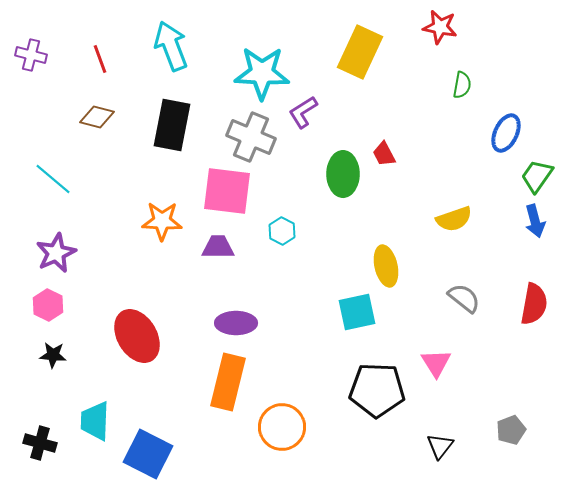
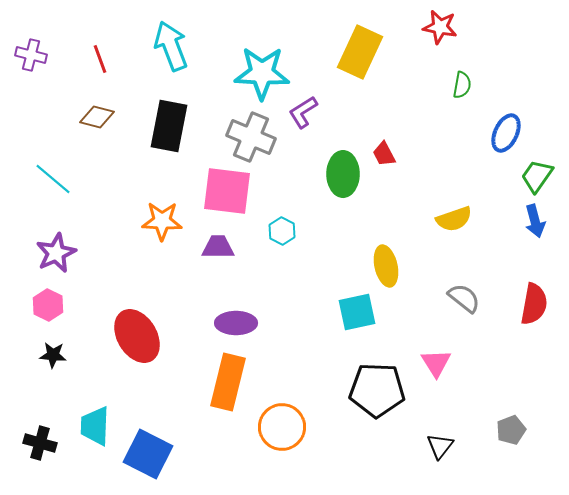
black rectangle: moved 3 px left, 1 px down
cyan trapezoid: moved 5 px down
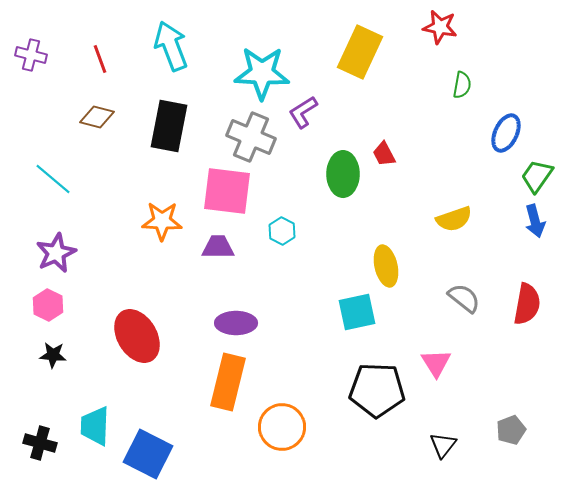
red semicircle: moved 7 px left
black triangle: moved 3 px right, 1 px up
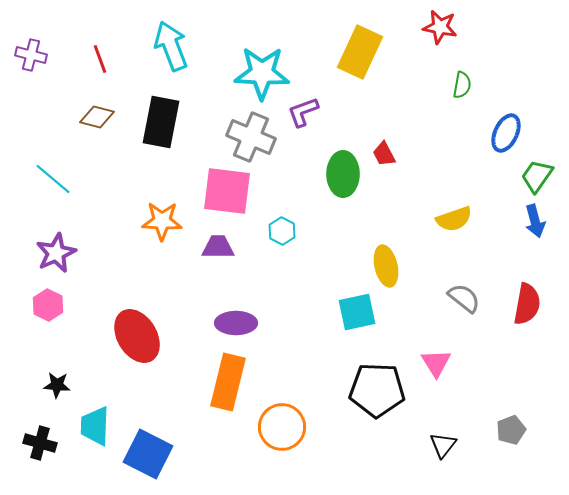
purple L-shape: rotated 12 degrees clockwise
black rectangle: moved 8 px left, 4 px up
black star: moved 4 px right, 30 px down
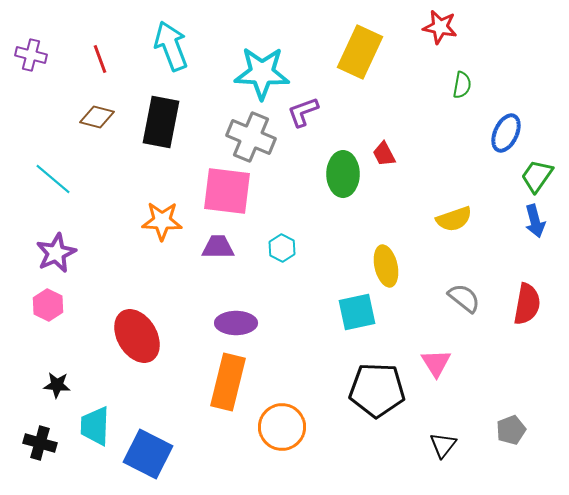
cyan hexagon: moved 17 px down
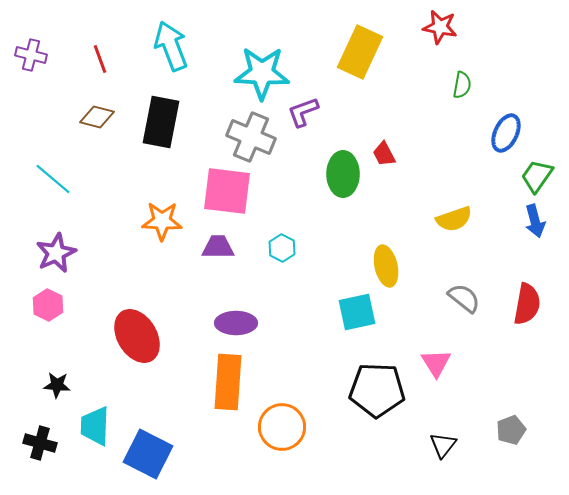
orange rectangle: rotated 10 degrees counterclockwise
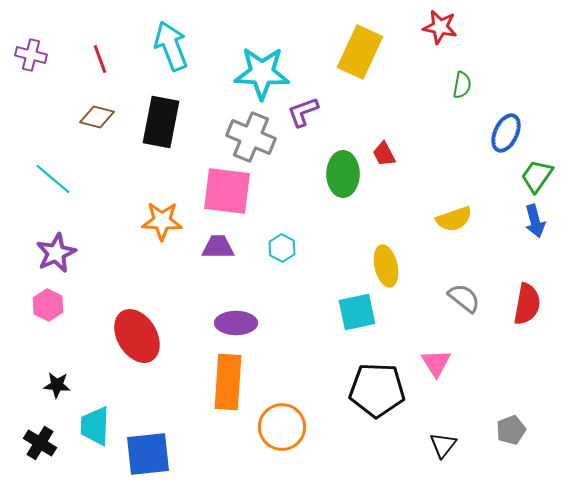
black cross: rotated 16 degrees clockwise
blue square: rotated 33 degrees counterclockwise
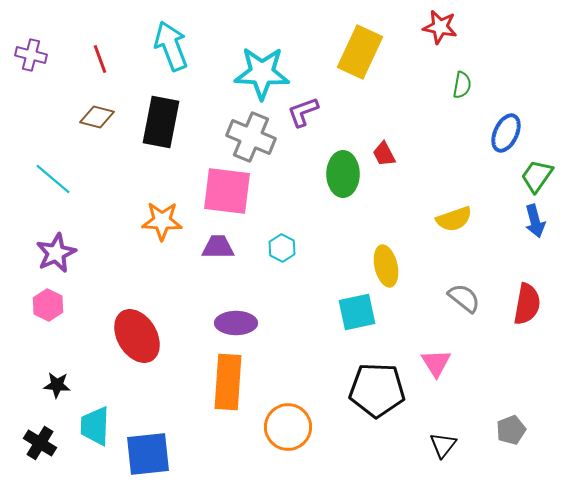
orange circle: moved 6 px right
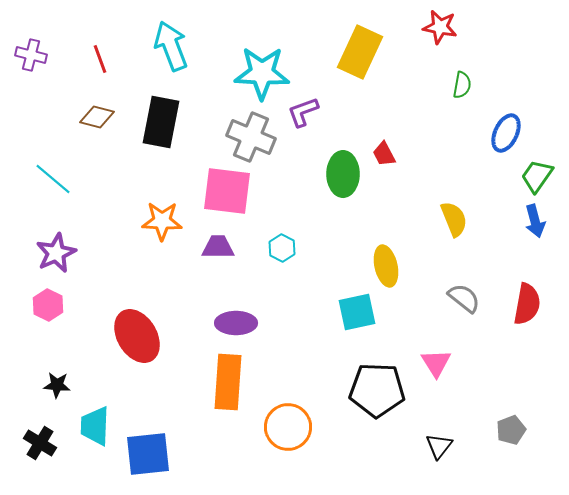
yellow semicircle: rotated 93 degrees counterclockwise
black triangle: moved 4 px left, 1 px down
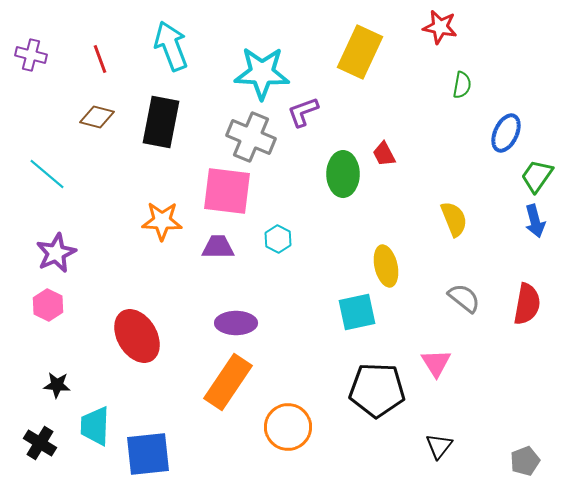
cyan line: moved 6 px left, 5 px up
cyan hexagon: moved 4 px left, 9 px up
orange rectangle: rotated 30 degrees clockwise
gray pentagon: moved 14 px right, 31 px down
